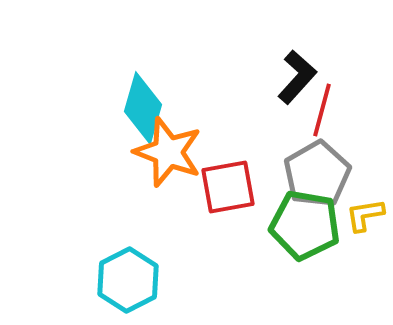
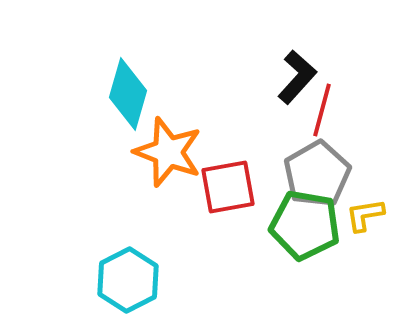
cyan diamond: moved 15 px left, 14 px up
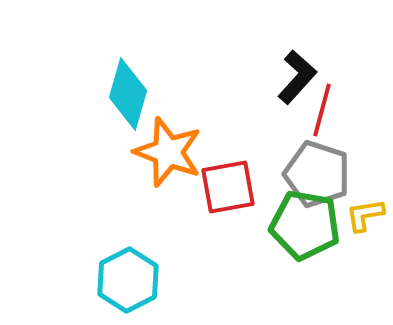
gray pentagon: rotated 24 degrees counterclockwise
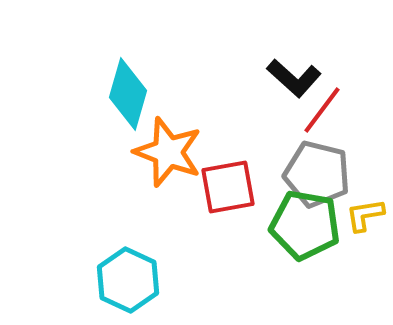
black L-shape: moved 3 px left, 1 px down; rotated 90 degrees clockwise
red line: rotated 22 degrees clockwise
gray pentagon: rotated 4 degrees counterclockwise
cyan hexagon: rotated 8 degrees counterclockwise
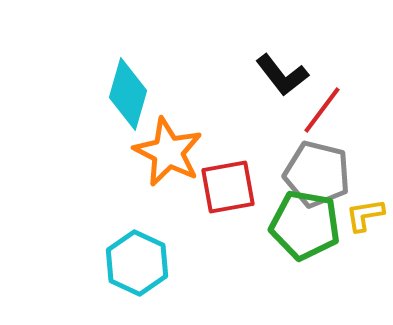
black L-shape: moved 12 px left, 3 px up; rotated 10 degrees clockwise
orange star: rotated 6 degrees clockwise
cyan hexagon: moved 9 px right, 17 px up
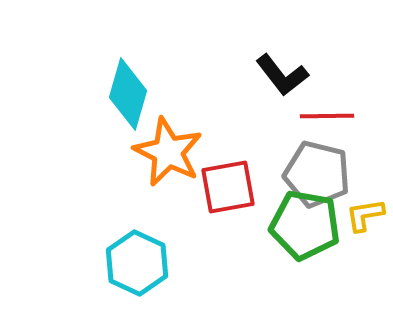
red line: moved 5 px right, 6 px down; rotated 52 degrees clockwise
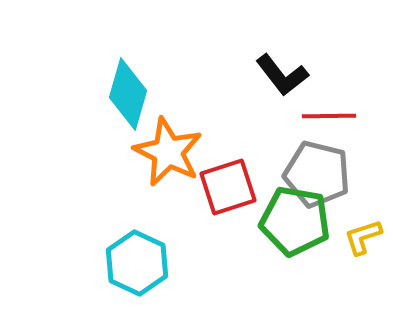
red line: moved 2 px right
red square: rotated 8 degrees counterclockwise
yellow L-shape: moved 2 px left, 22 px down; rotated 9 degrees counterclockwise
green pentagon: moved 10 px left, 4 px up
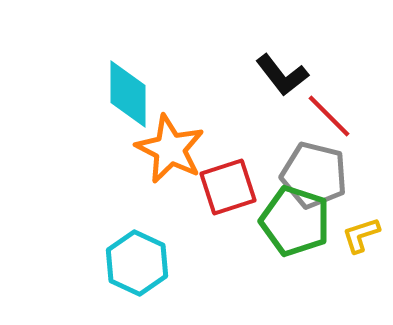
cyan diamond: rotated 16 degrees counterclockwise
red line: rotated 46 degrees clockwise
orange star: moved 2 px right, 3 px up
gray pentagon: moved 3 px left, 1 px down
green pentagon: rotated 8 degrees clockwise
yellow L-shape: moved 2 px left, 2 px up
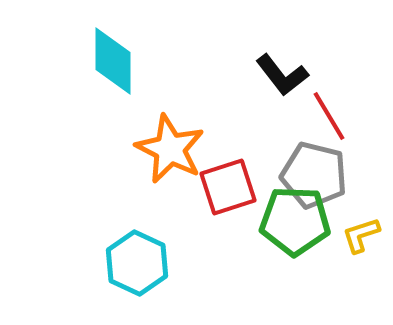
cyan diamond: moved 15 px left, 33 px up
red line: rotated 14 degrees clockwise
green pentagon: rotated 16 degrees counterclockwise
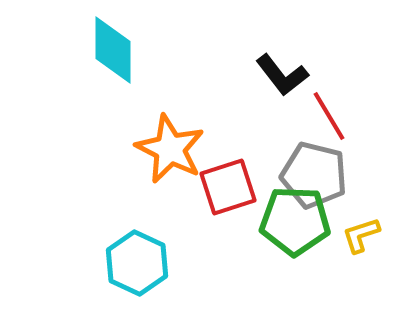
cyan diamond: moved 11 px up
